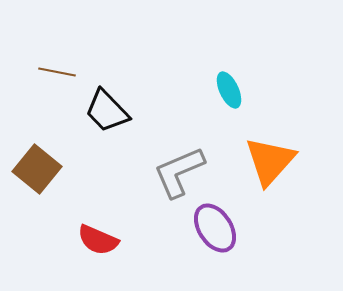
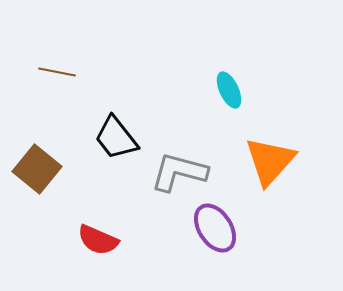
black trapezoid: moved 9 px right, 27 px down; rotated 6 degrees clockwise
gray L-shape: rotated 38 degrees clockwise
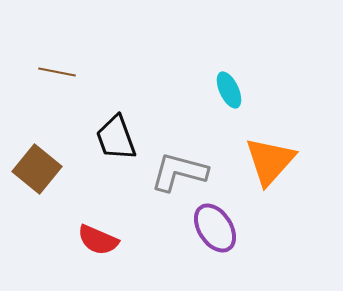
black trapezoid: rotated 18 degrees clockwise
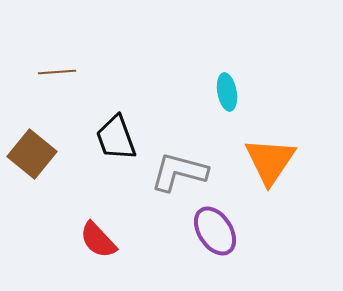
brown line: rotated 15 degrees counterclockwise
cyan ellipse: moved 2 px left, 2 px down; rotated 15 degrees clockwise
orange triangle: rotated 8 degrees counterclockwise
brown square: moved 5 px left, 15 px up
purple ellipse: moved 3 px down
red semicircle: rotated 24 degrees clockwise
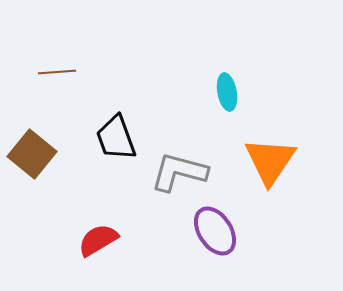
red semicircle: rotated 102 degrees clockwise
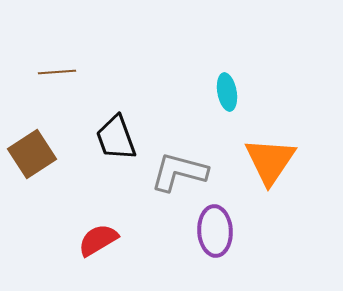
brown square: rotated 18 degrees clockwise
purple ellipse: rotated 30 degrees clockwise
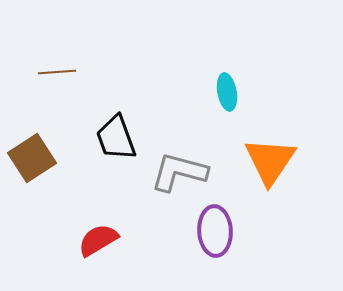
brown square: moved 4 px down
